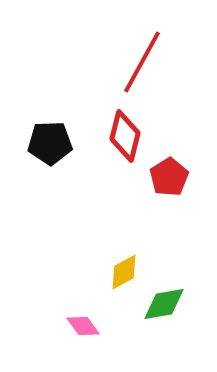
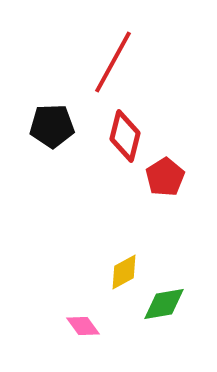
red line: moved 29 px left
black pentagon: moved 2 px right, 17 px up
red pentagon: moved 4 px left
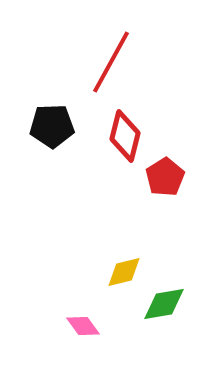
red line: moved 2 px left
yellow diamond: rotated 15 degrees clockwise
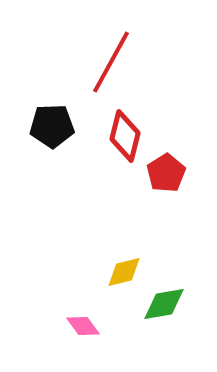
red pentagon: moved 1 px right, 4 px up
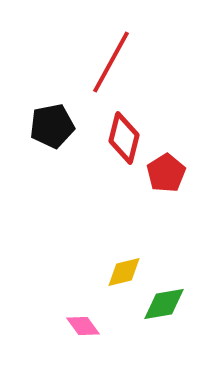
black pentagon: rotated 9 degrees counterclockwise
red diamond: moved 1 px left, 2 px down
